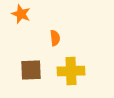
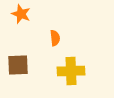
brown square: moved 13 px left, 5 px up
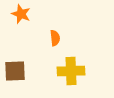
brown square: moved 3 px left, 6 px down
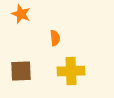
brown square: moved 6 px right
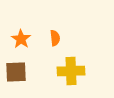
orange star: moved 25 px down; rotated 12 degrees clockwise
brown square: moved 5 px left, 1 px down
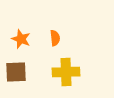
orange star: rotated 12 degrees counterclockwise
yellow cross: moved 5 px left, 1 px down
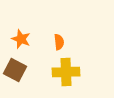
orange semicircle: moved 4 px right, 4 px down
brown square: moved 1 px left, 2 px up; rotated 30 degrees clockwise
